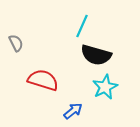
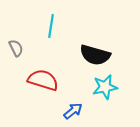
cyan line: moved 31 px left; rotated 15 degrees counterclockwise
gray semicircle: moved 5 px down
black semicircle: moved 1 px left
cyan star: rotated 15 degrees clockwise
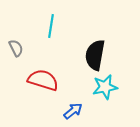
black semicircle: rotated 84 degrees clockwise
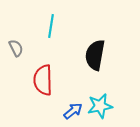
red semicircle: rotated 108 degrees counterclockwise
cyan star: moved 5 px left, 19 px down
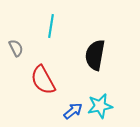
red semicircle: rotated 28 degrees counterclockwise
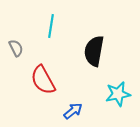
black semicircle: moved 1 px left, 4 px up
cyan star: moved 18 px right, 12 px up
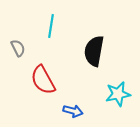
gray semicircle: moved 2 px right
blue arrow: rotated 54 degrees clockwise
